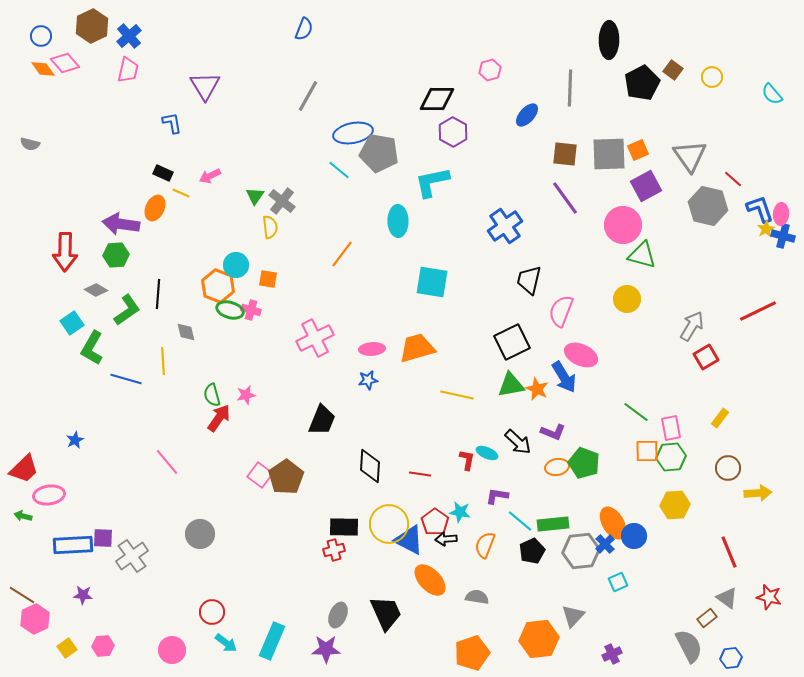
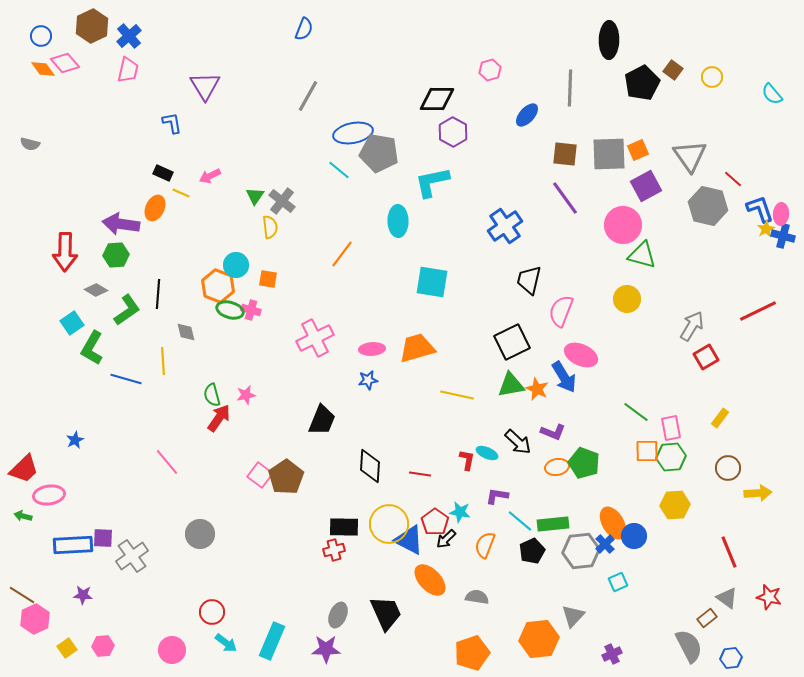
black arrow at (446, 539): rotated 40 degrees counterclockwise
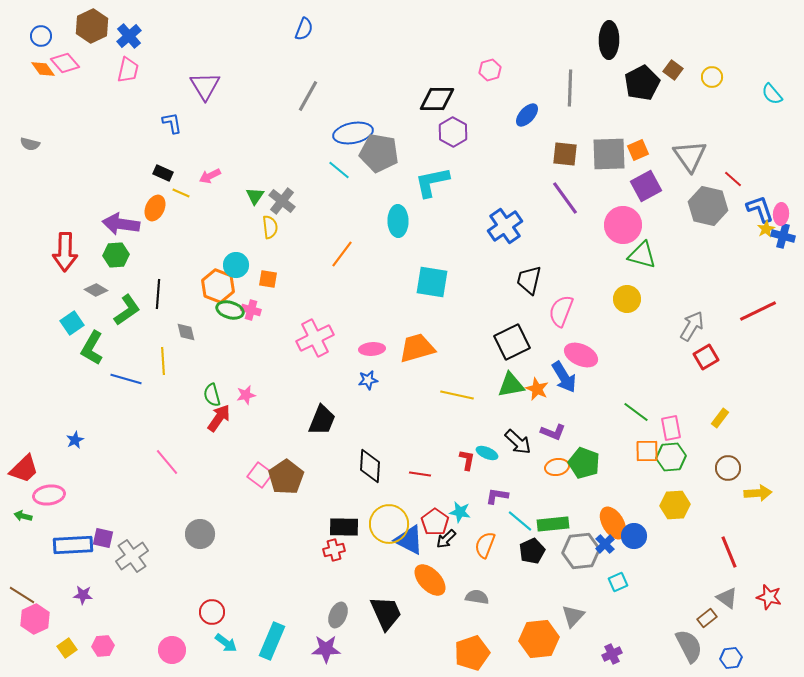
purple square at (103, 538): rotated 10 degrees clockwise
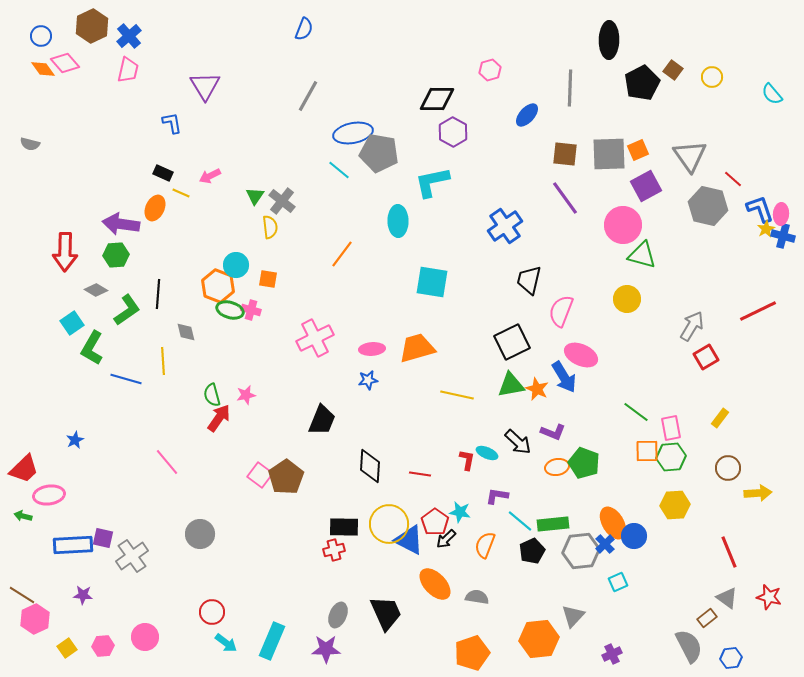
orange ellipse at (430, 580): moved 5 px right, 4 px down
pink circle at (172, 650): moved 27 px left, 13 px up
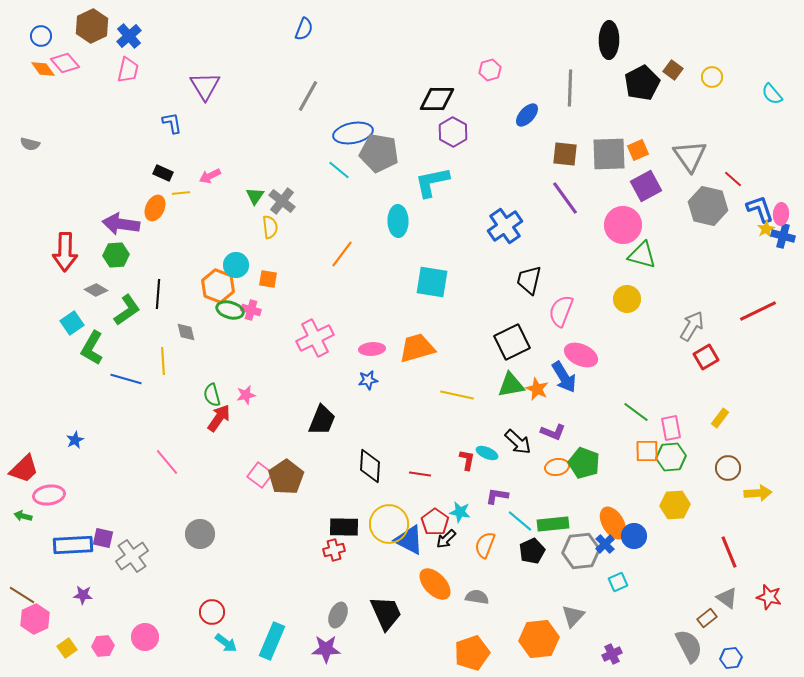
yellow line at (181, 193): rotated 30 degrees counterclockwise
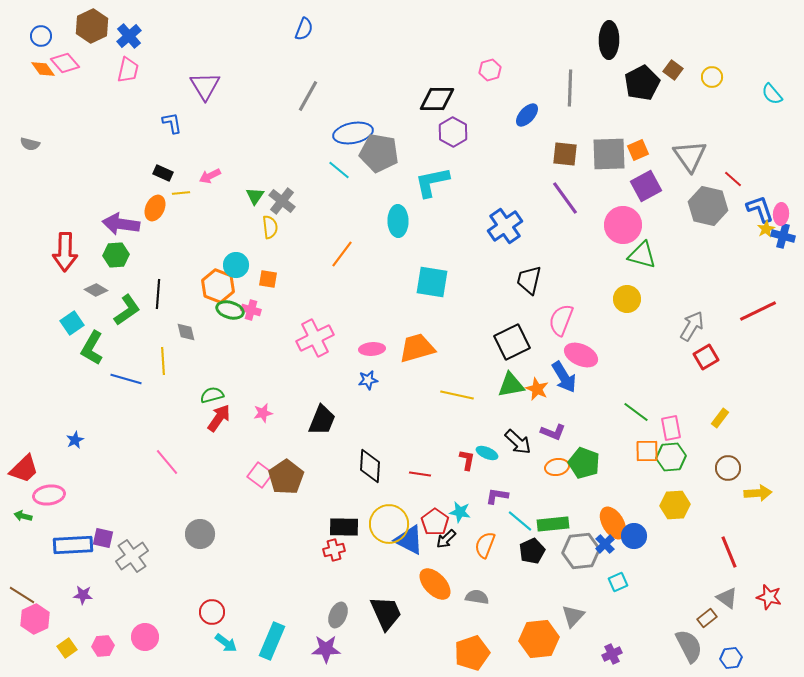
pink semicircle at (561, 311): moved 9 px down
green semicircle at (212, 395): rotated 90 degrees clockwise
pink star at (246, 395): moved 17 px right, 18 px down
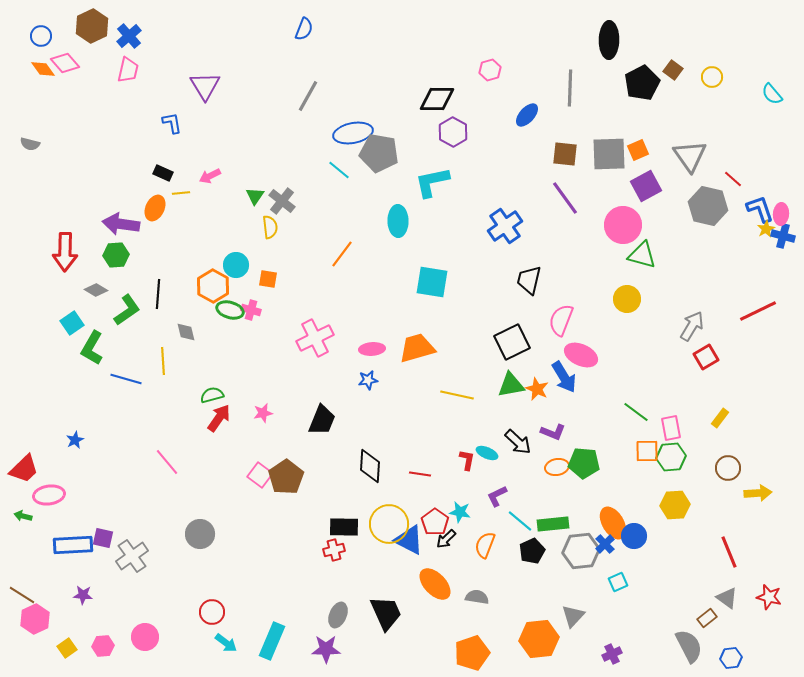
orange hexagon at (218, 286): moved 5 px left; rotated 8 degrees clockwise
green pentagon at (584, 463): rotated 16 degrees counterclockwise
purple L-shape at (497, 496): rotated 35 degrees counterclockwise
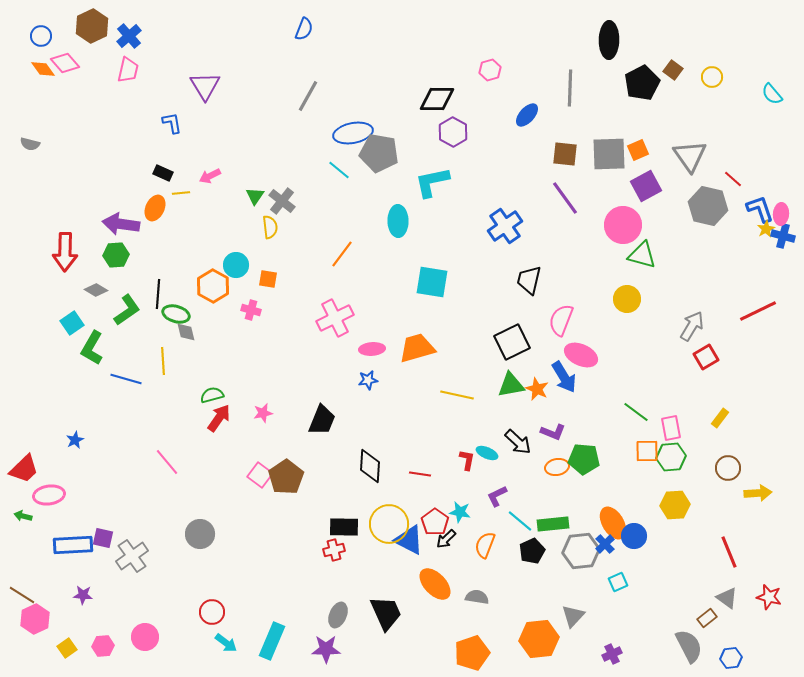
green ellipse at (230, 310): moved 54 px left, 4 px down
pink cross at (315, 338): moved 20 px right, 20 px up
green pentagon at (584, 463): moved 4 px up
